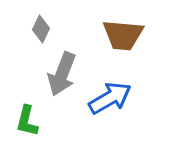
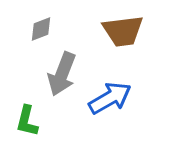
gray diamond: rotated 44 degrees clockwise
brown trapezoid: moved 4 px up; rotated 12 degrees counterclockwise
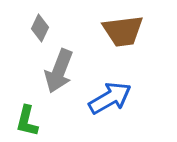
gray diamond: moved 1 px left, 1 px up; rotated 44 degrees counterclockwise
gray arrow: moved 3 px left, 3 px up
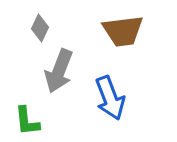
blue arrow: rotated 99 degrees clockwise
green L-shape: rotated 20 degrees counterclockwise
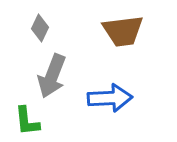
gray arrow: moved 7 px left, 5 px down
blue arrow: rotated 72 degrees counterclockwise
